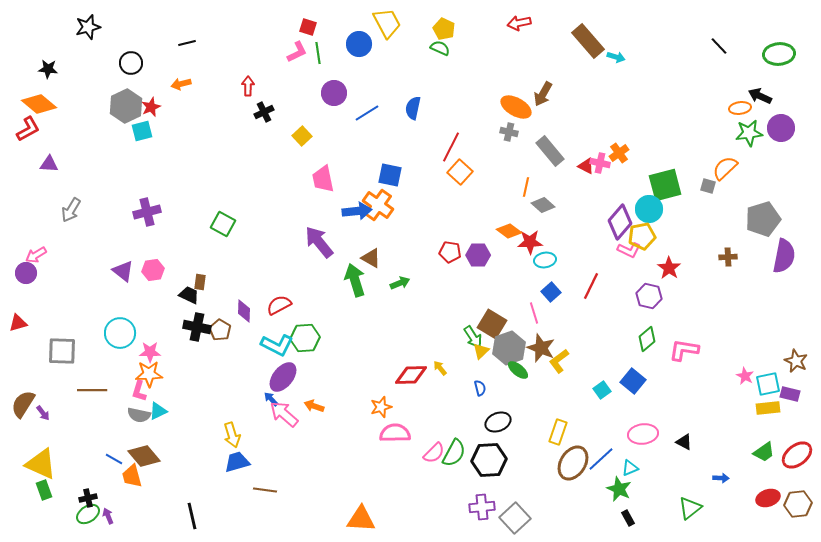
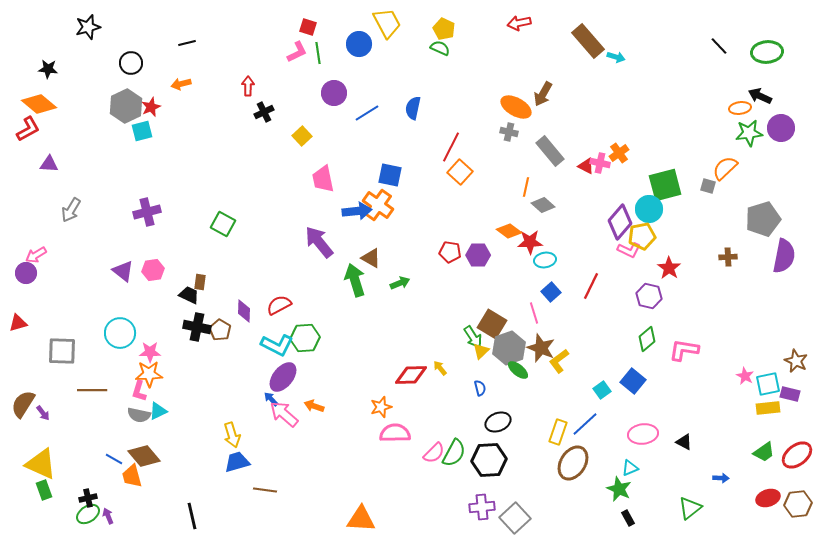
green ellipse at (779, 54): moved 12 px left, 2 px up
blue line at (601, 459): moved 16 px left, 35 px up
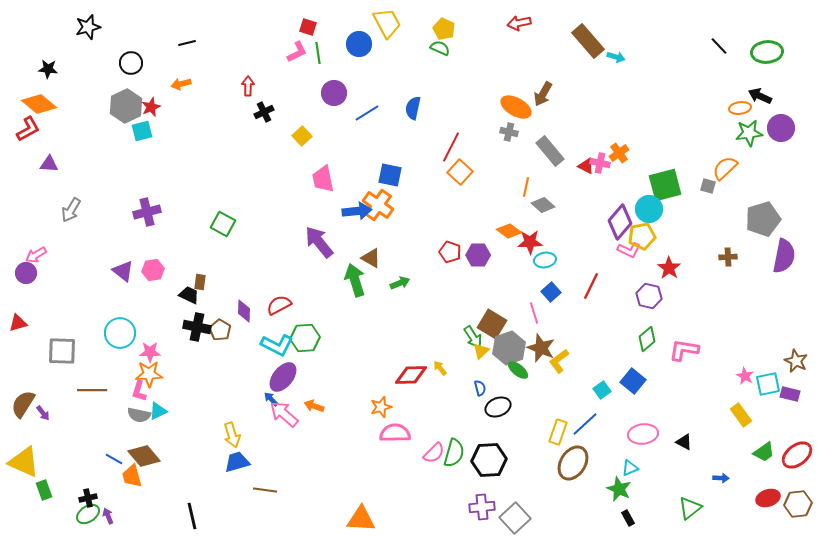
red pentagon at (450, 252): rotated 10 degrees clockwise
yellow rectangle at (768, 408): moved 27 px left, 7 px down; rotated 60 degrees clockwise
black ellipse at (498, 422): moved 15 px up
green semicircle at (454, 453): rotated 12 degrees counterclockwise
yellow triangle at (41, 464): moved 17 px left, 2 px up
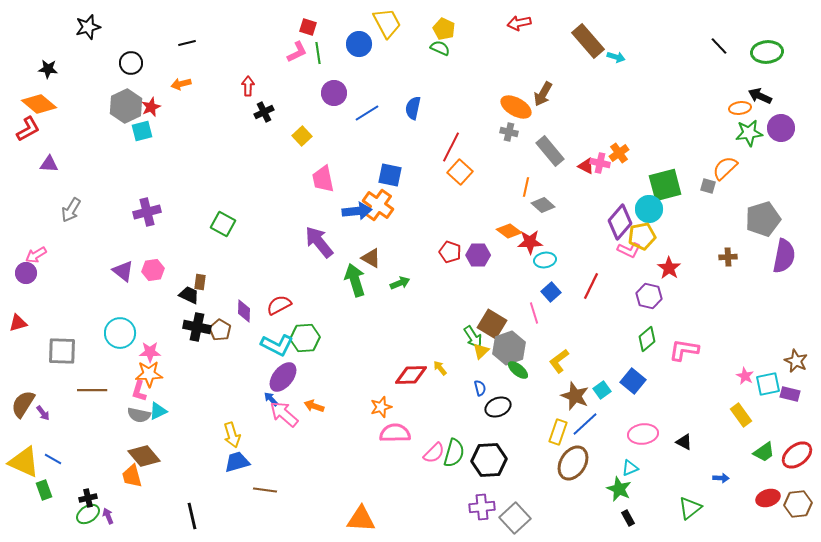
brown star at (541, 348): moved 34 px right, 48 px down
blue line at (114, 459): moved 61 px left
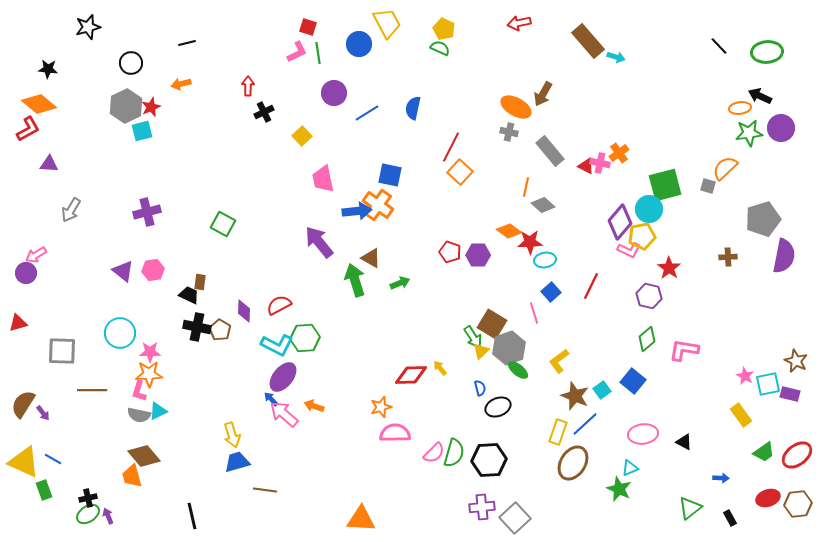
black rectangle at (628, 518): moved 102 px right
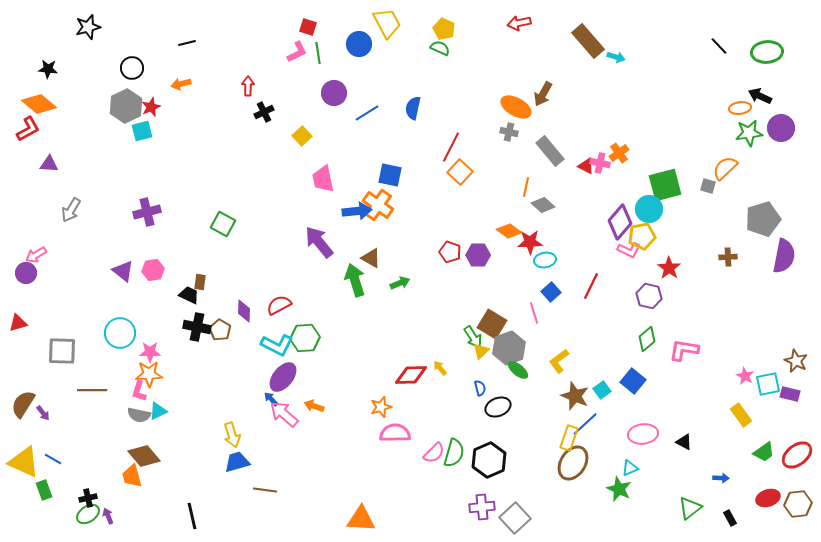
black circle at (131, 63): moved 1 px right, 5 px down
yellow rectangle at (558, 432): moved 11 px right, 6 px down
black hexagon at (489, 460): rotated 20 degrees counterclockwise
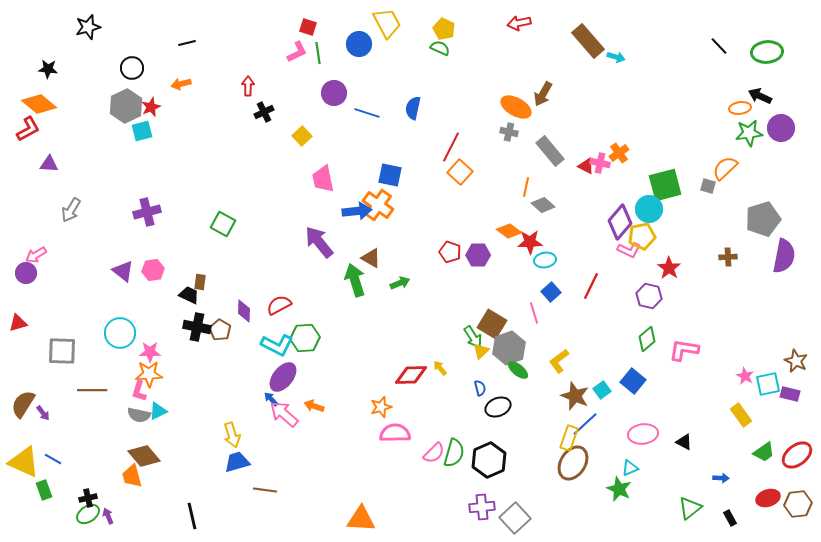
blue line at (367, 113): rotated 50 degrees clockwise
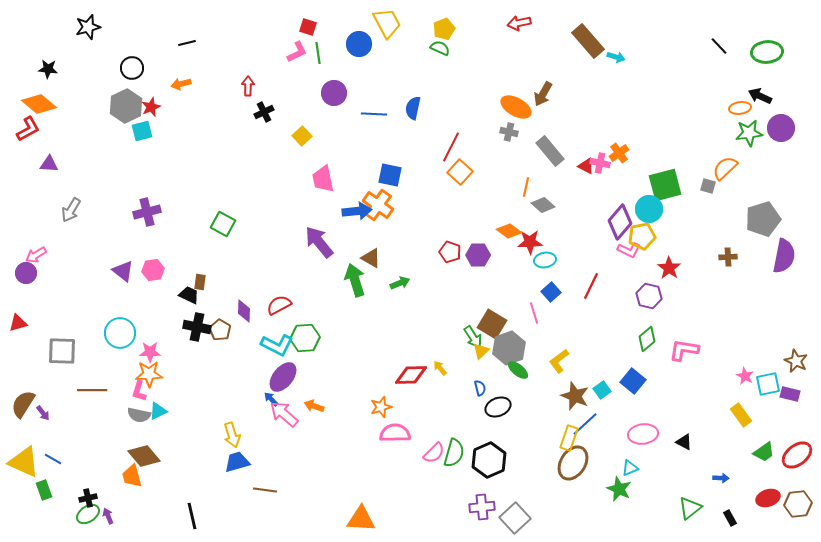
yellow pentagon at (444, 29): rotated 25 degrees clockwise
blue line at (367, 113): moved 7 px right, 1 px down; rotated 15 degrees counterclockwise
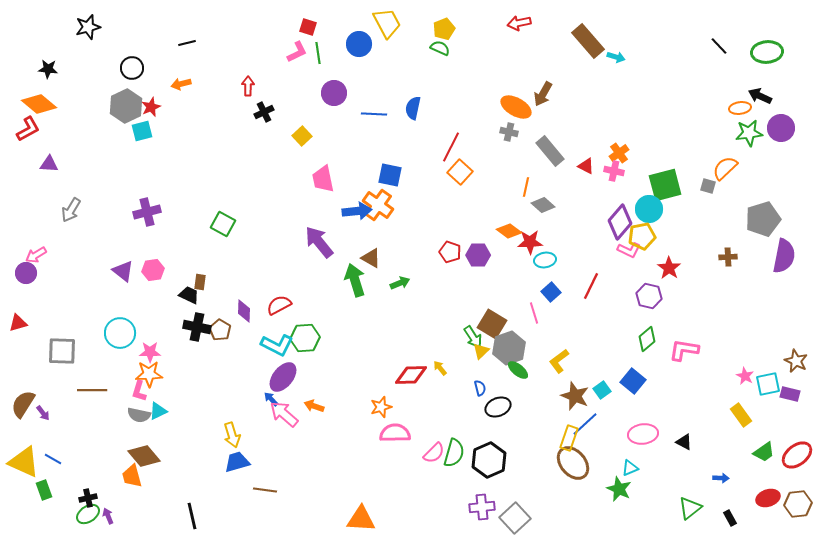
pink cross at (600, 163): moved 14 px right, 8 px down
brown ellipse at (573, 463): rotated 72 degrees counterclockwise
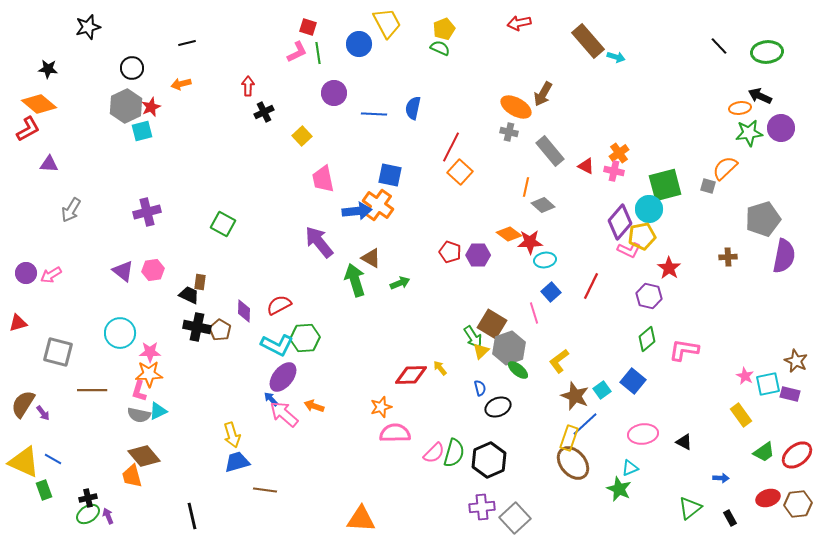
orange diamond at (509, 231): moved 3 px down
pink arrow at (36, 255): moved 15 px right, 20 px down
gray square at (62, 351): moved 4 px left, 1 px down; rotated 12 degrees clockwise
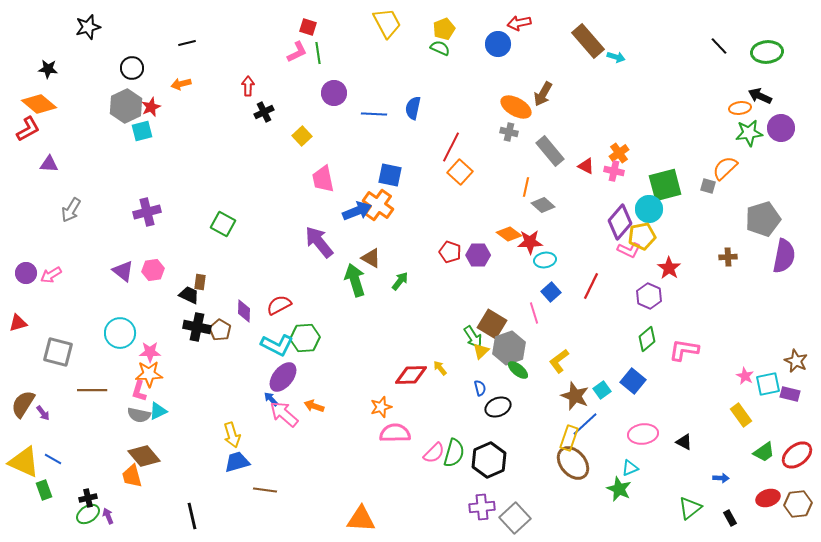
blue circle at (359, 44): moved 139 px right
blue arrow at (357, 211): rotated 16 degrees counterclockwise
green arrow at (400, 283): moved 2 px up; rotated 30 degrees counterclockwise
purple hexagon at (649, 296): rotated 10 degrees clockwise
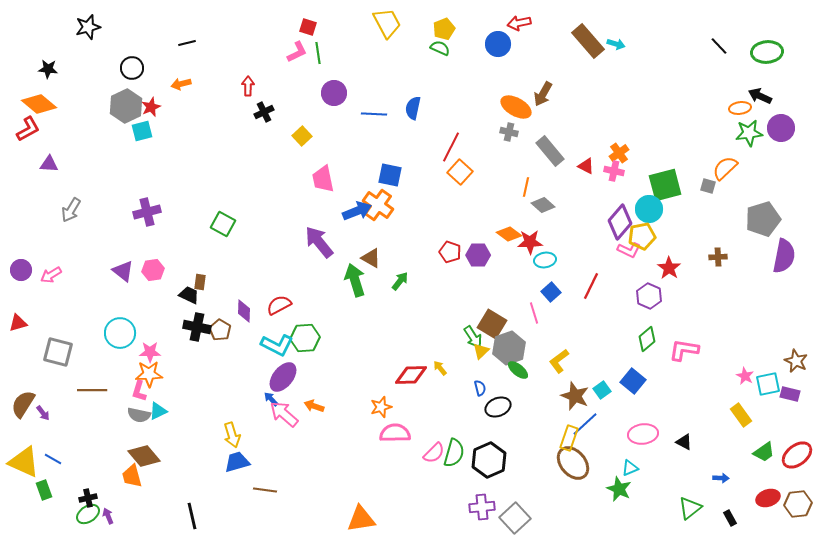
cyan arrow at (616, 57): moved 13 px up
brown cross at (728, 257): moved 10 px left
purple circle at (26, 273): moved 5 px left, 3 px up
orange triangle at (361, 519): rotated 12 degrees counterclockwise
